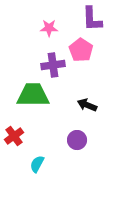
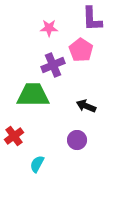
purple cross: rotated 15 degrees counterclockwise
black arrow: moved 1 px left, 1 px down
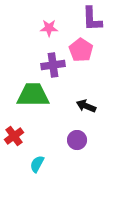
purple cross: rotated 15 degrees clockwise
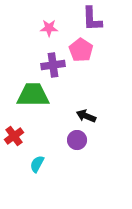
black arrow: moved 10 px down
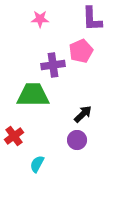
pink star: moved 9 px left, 9 px up
pink pentagon: moved 1 px down; rotated 15 degrees clockwise
black arrow: moved 3 px left, 2 px up; rotated 114 degrees clockwise
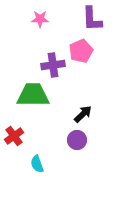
cyan semicircle: rotated 48 degrees counterclockwise
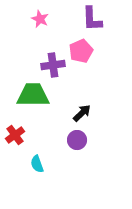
pink star: rotated 24 degrees clockwise
black arrow: moved 1 px left, 1 px up
red cross: moved 1 px right, 1 px up
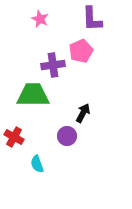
black arrow: moved 1 px right; rotated 18 degrees counterclockwise
red cross: moved 1 px left, 2 px down; rotated 24 degrees counterclockwise
purple circle: moved 10 px left, 4 px up
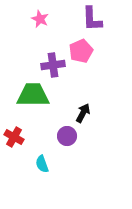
cyan semicircle: moved 5 px right
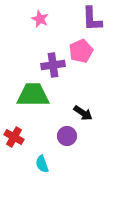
black arrow: rotated 96 degrees clockwise
